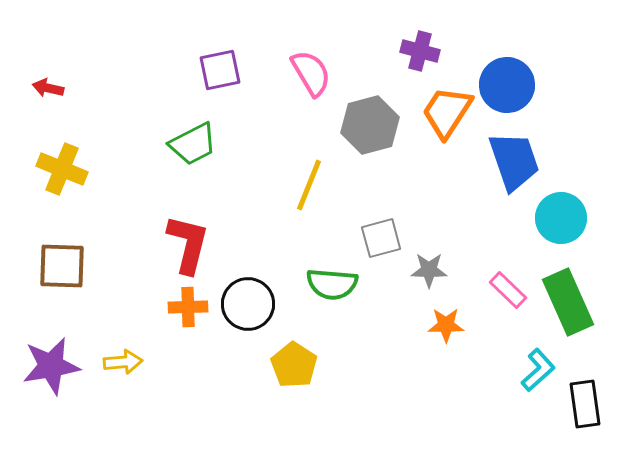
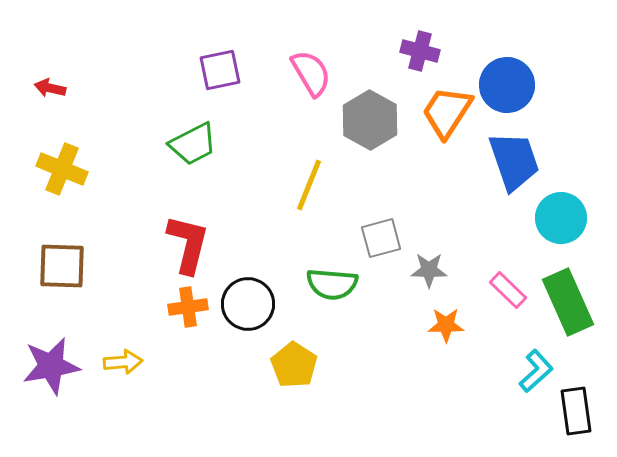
red arrow: moved 2 px right
gray hexagon: moved 5 px up; rotated 16 degrees counterclockwise
orange cross: rotated 6 degrees counterclockwise
cyan L-shape: moved 2 px left, 1 px down
black rectangle: moved 9 px left, 7 px down
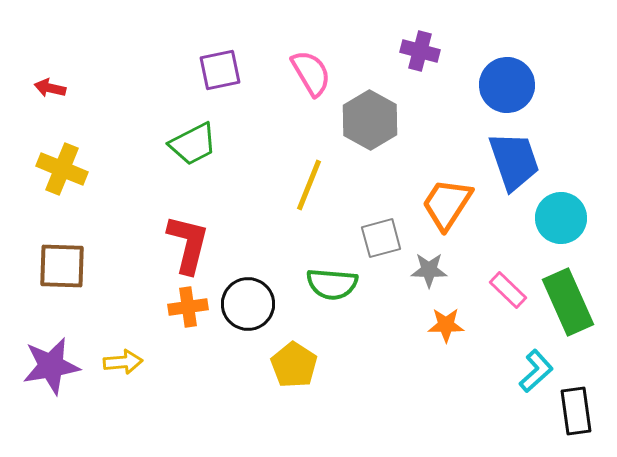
orange trapezoid: moved 92 px down
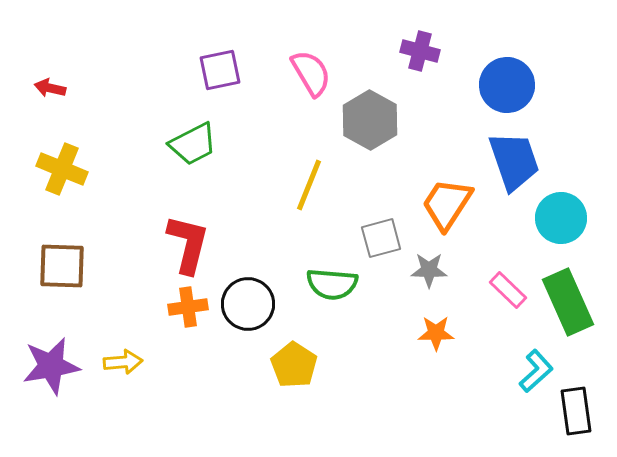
orange star: moved 10 px left, 8 px down
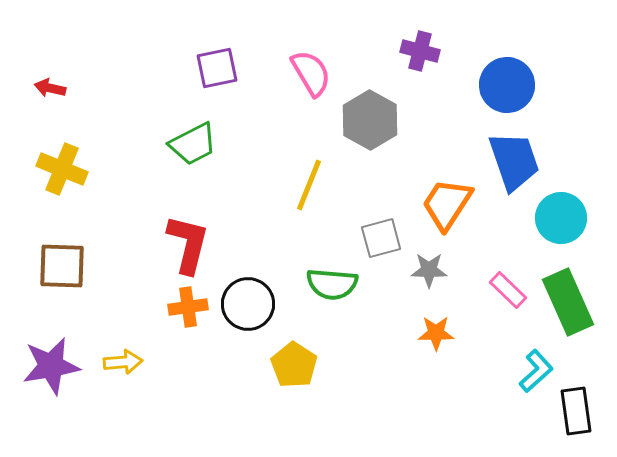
purple square: moved 3 px left, 2 px up
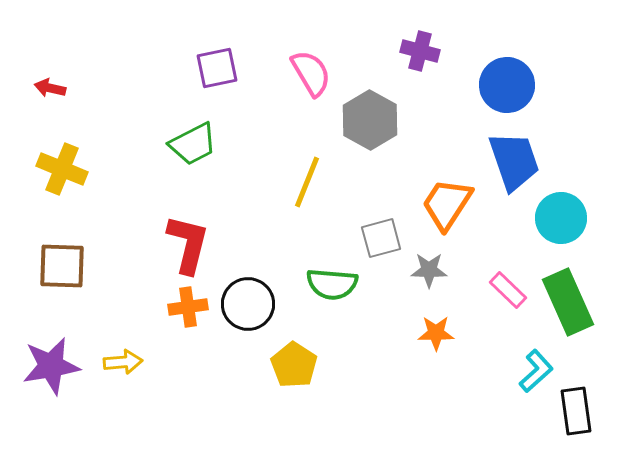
yellow line: moved 2 px left, 3 px up
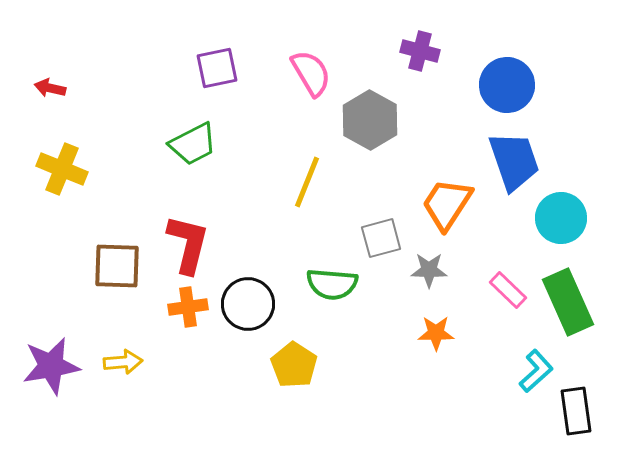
brown square: moved 55 px right
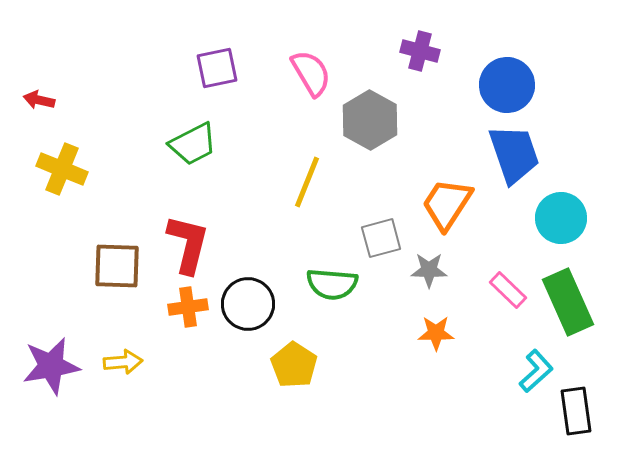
red arrow: moved 11 px left, 12 px down
blue trapezoid: moved 7 px up
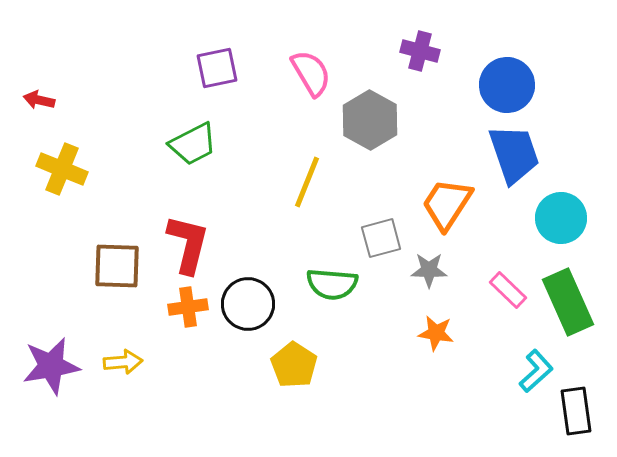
orange star: rotated 9 degrees clockwise
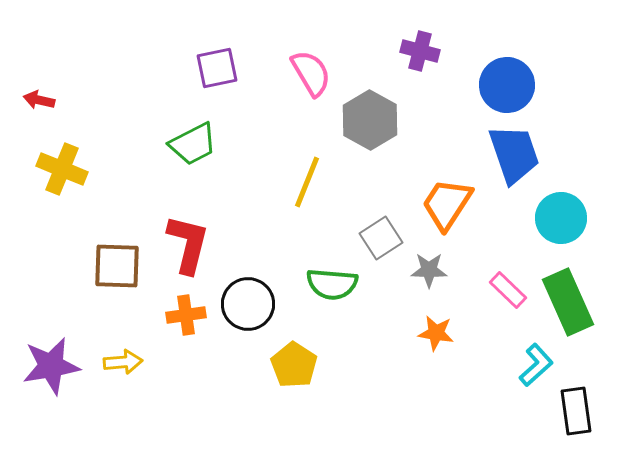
gray square: rotated 18 degrees counterclockwise
orange cross: moved 2 px left, 8 px down
cyan L-shape: moved 6 px up
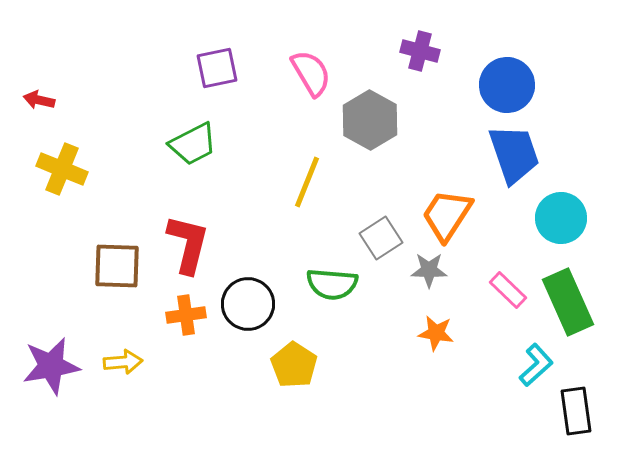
orange trapezoid: moved 11 px down
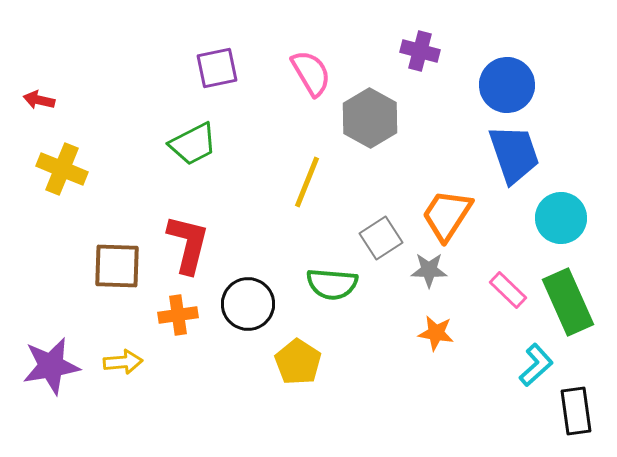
gray hexagon: moved 2 px up
orange cross: moved 8 px left
yellow pentagon: moved 4 px right, 3 px up
